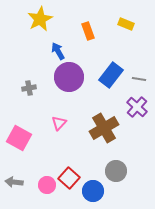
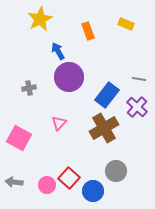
blue rectangle: moved 4 px left, 20 px down
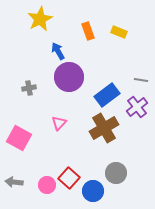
yellow rectangle: moved 7 px left, 8 px down
gray line: moved 2 px right, 1 px down
blue rectangle: rotated 15 degrees clockwise
purple cross: rotated 10 degrees clockwise
gray circle: moved 2 px down
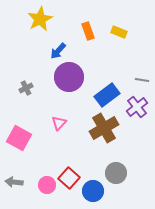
blue arrow: rotated 108 degrees counterclockwise
gray line: moved 1 px right
gray cross: moved 3 px left; rotated 16 degrees counterclockwise
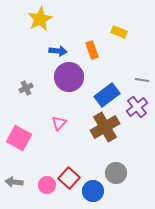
orange rectangle: moved 4 px right, 19 px down
blue arrow: rotated 126 degrees counterclockwise
brown cross: moved 1 px right, 1 px up
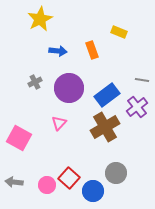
purple circle: moved 11 px down
gray cross: moved 9 px right, 6 px up
